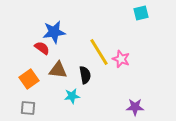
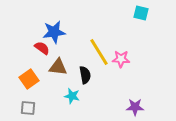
cyan square: rotated 28 degrees clockwise
pink star: rotated 18 degrees counterclockwise
brown triangle: moved 3 px up
cyan star: rotated 21 degrees clockwise
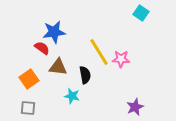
cyan square: rotated 21 degrees clockwise
purple star: rotated 24 degrees counterclockwise
